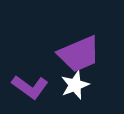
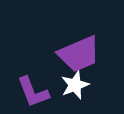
purple L-shape: moved 3 px right, 5 px down; rotated 33 degrees clockwise
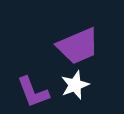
purple trapezoid: moved 1 px left, 8 px up
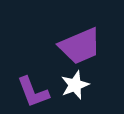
purple trapezoid: moved 2 px right
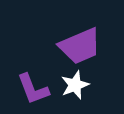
purple L-shape: moved 3 px up
